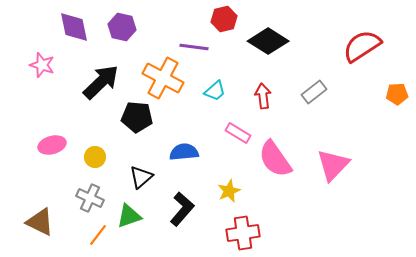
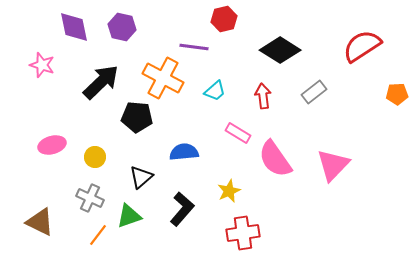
black diamond: moved 12 px right, 9 px down
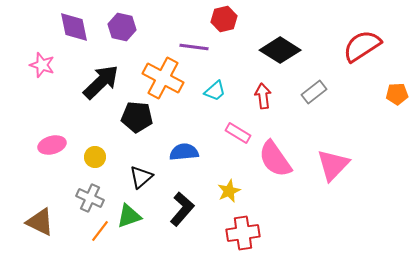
orange line: moved 2 px right, 4 px up
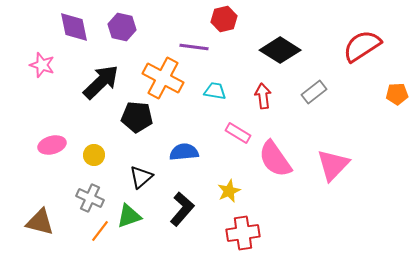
cyan trapezoid: rotated 130 degrees counterclockwise
yellow circle: moved 1 px left, 2 px up
brown triangle: rotated 12 degrees counterclockwise
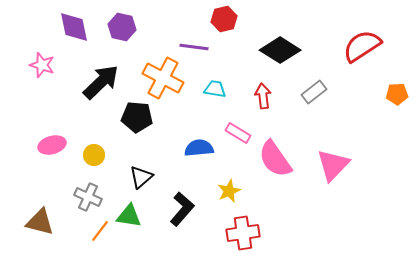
cyan trapezoid: moved 2 px up
blue semicircle: moved 15 px right, 4 px up
gray cross: moved 2 px left, 1 px up
green triangle: rotated 28 degrees clockwise
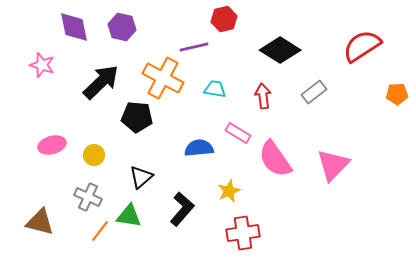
purple line: rotated 20 degrees counterclockwise
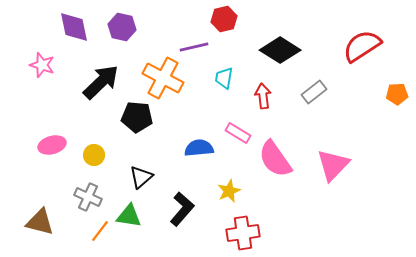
cyan trapezoid: moved 9 px right, 11 px up; rotated 90 degrees counterclockwise
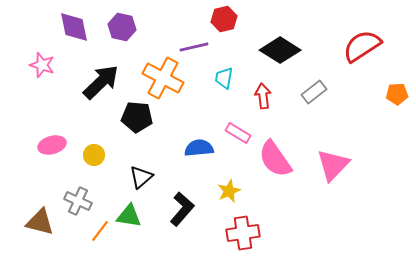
gray cross: moved 10 px left, 4 px down
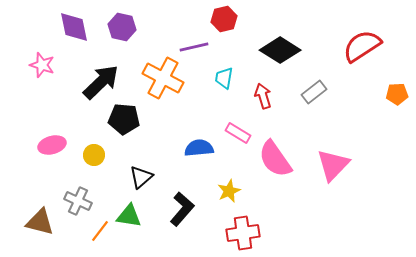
red arrow: rotated 10 degrees counterclockwise
black pentagon: moved 13 px left, 2 px down
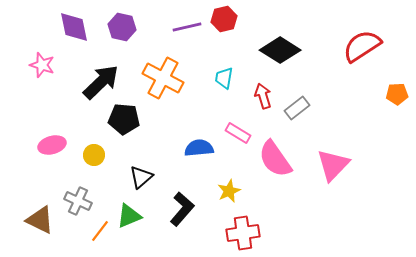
purple line: moved 7 px left, 20 px up
gray rectangle: moved 17 px left, 16 px down
green triangle: rotated 32 degrees counterclockwise
brown triangle: moved 2 px up; rotated 12 degrees clockwise
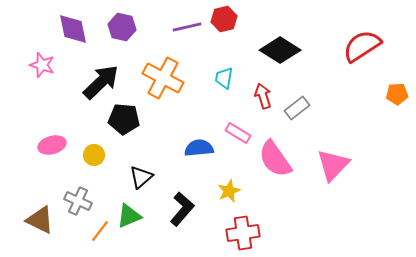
purple diamond: moved 1 px left, 2 px down
